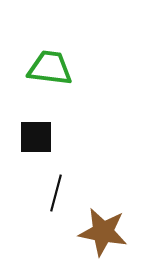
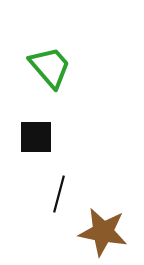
green trapezoid: moved 1 px up; rotated 42 degrees clockwise
black line: moved 3 px right, 1 px down
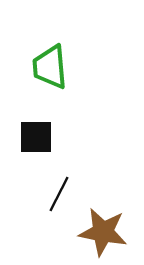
green trapezoid: rotated 144 degrees counterclockwise
black line: rotated 12 degrees clockwise
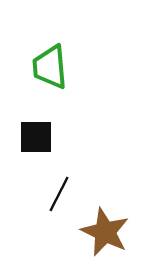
brown star: moved 2 px right; rotated 15 degrees clockwise
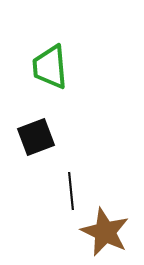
black square: rotated 21 degrees counterclockwise
black line: moved 12 px right, 3 px up; rotated 33 degrees counterclockwise
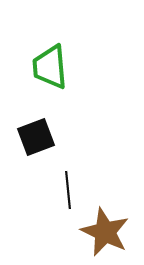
black line: moved 3 px left, 1 px up
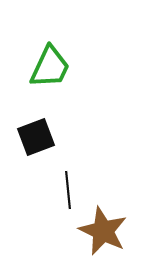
green trapezoid: rotated 150 degrees counterclockwise
brown star: moved 2 px left, 1 px up
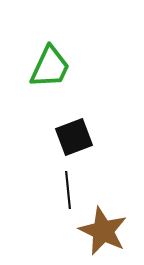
black square: moved 38 px right
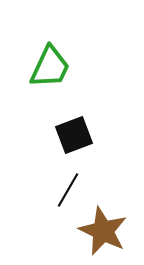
black square: moved 2 px up
black line: rotated 36 degrees clockwise
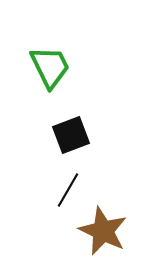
green trapezoid: rotated 51 degrees counterclockwise
black square: moved 3 px left
